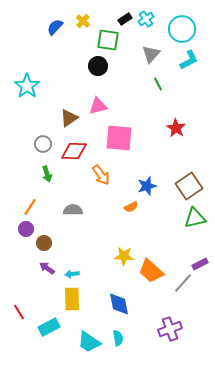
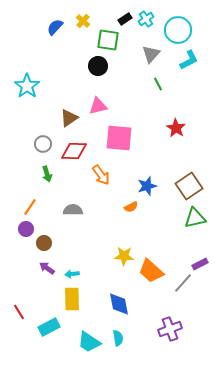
cyan circle: moved 4 px left, 1 px down
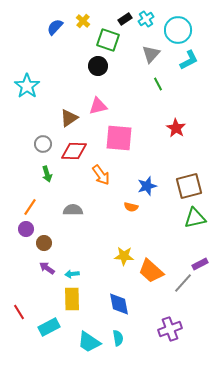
green square: rotated 10 degrees clockwise
brown square: rotated 20 degrees clockwise
orange semicircle: rotated 40 degrees clockwise
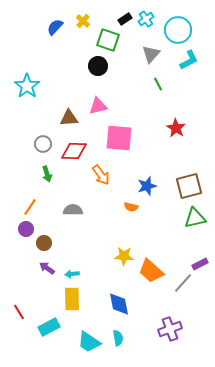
brown triangle: rotated 30 degrees clockwise
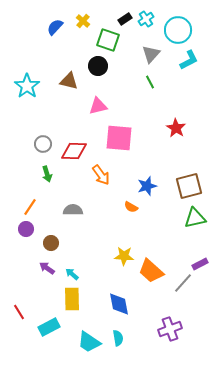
green line: moved 8 px left, 2 px up
brown triangle: moved 37 px up; rotated 18 degrees clockwise
orange semicircle: rotated 16 degrees clockwise
brown circle: moved 7 px right
cyan arrow: rotated 48 degrees clockwise
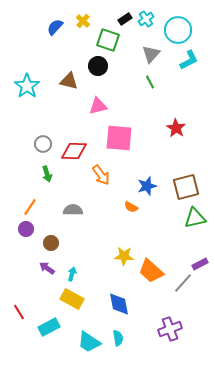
brown square: moved 3 px left, 1 px down
cyan arrow: rotated 64 degrees clockwise
yellow rectangle: rotated 60 degrees counterclockwise
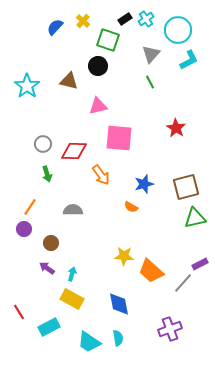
blue star: moved 3 px left, 2 px up
purple circle: moved 2 px left
